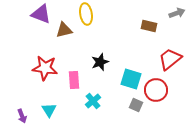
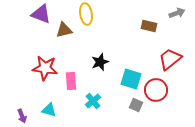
pink rectangle: moved 3 px left, 1 px down
cyan triangle: rotated 42 degrees counterclockwise
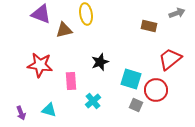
red star: moved 5 px left, 3 px up
purple arrow: moved 1 px left, 3 px up
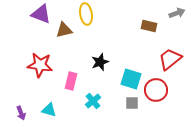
pink rectangle: rotated 18 degrees clockwise
gray square: moved 4 px left, 2 px up; rotated 24 degrees counterclockwise
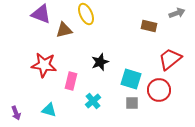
yellow ellipse: rotated 15 degrees counterclockwise
red star: moved 4 px right
red circle: moved 3 px right
purple arrow: moved 5 px left
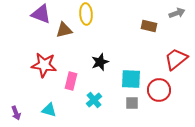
yellow ellipse: rotated 20 degrees clockwise
red trapezoid: moved 6 px right
cyan square: rotated 15 degrees counterclockwise
cyan cross: moved 1 px right, 1 px up
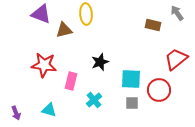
gray arrow: rotated 105 degrees counterclockwise
brown rectangle: moved 4 px right, 1 px up
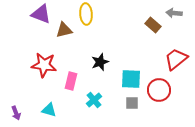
gray arrow: moved 3 px left; rotated 49 degrees counterclockwise
brown rectangle: rotated 28 degrees clockwise
